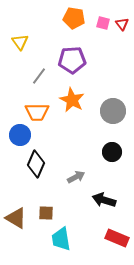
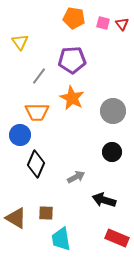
orange star: moved 2 px up
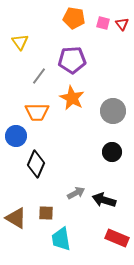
blue circle: moved 4 px left, 1 px down
gray arrow: moved 16 px down
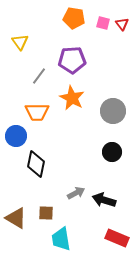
black diamond: rotated 12 degrees counterclockwise
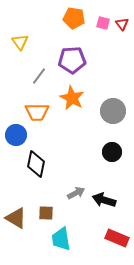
blue circle: moved 1 px up
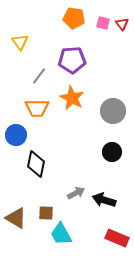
orange trapezoid: moved 4 px up
cyan trapezoid: moved 5 px up; rotated 20 degrees counterclockwise
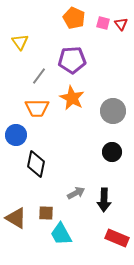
orange pentagon: rotated 15 degrees clockwise
red triangle: moved 1 px left
black arrow: rotated 105 degrees counterclockwise
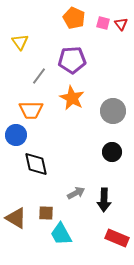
orange trapezoid: moved 6 px left, 2 px down
black diamond: rotated 24 degrees counterclockwise
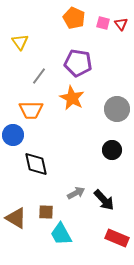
purple pentagon: moved 6 px right, 3 px down; rotated 12 degrees clockwise
gray circle: moved 4 px right, 2 px up
blue circle: moved 3 px left
black circle: moved 2 px up
black arrow: rotated 45 degrees counterclockwise
brown square: moved 1 px up
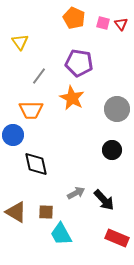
purple pentagon: moved 1 px right
brown triangle: moved 6 px up
